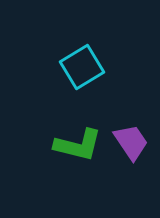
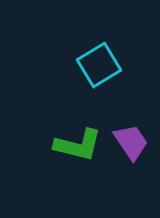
cyan square: moved 17 px right, 2 px up
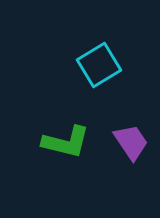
green L-shape: moved 12 px left, 3 px up
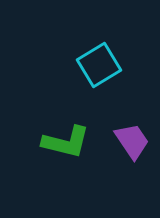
purple trapezoid: moved 1 px right, 1 px up
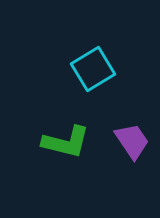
cyan square: moved 6 px left, 4 px down
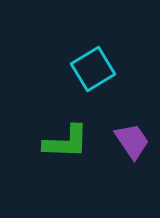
green L-shape: rotated 12 degrees counterclockwise
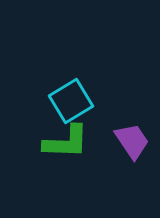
cyan square: moved 22 px left, 32 px down
